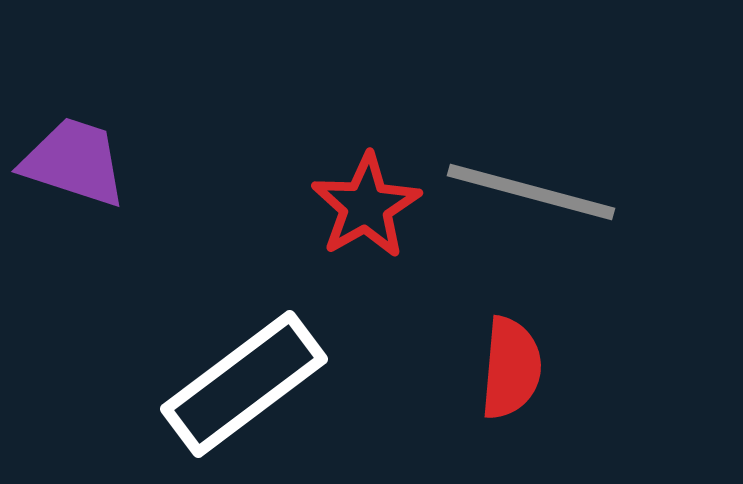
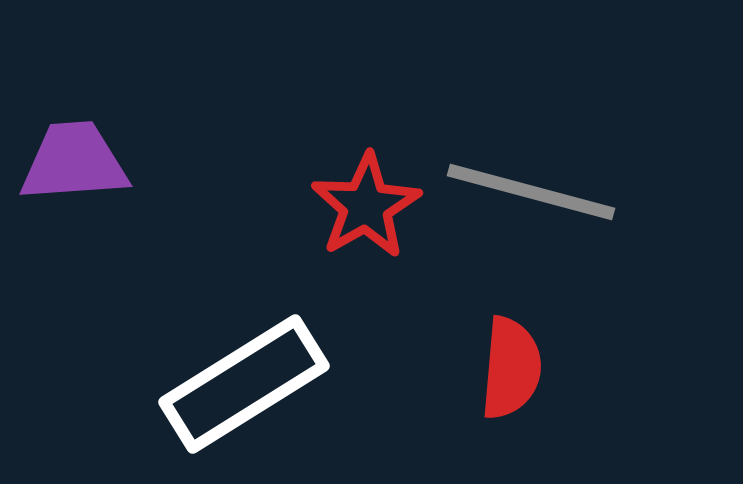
purple trapezoid: rotated 22 degrees counterclockwise
white rectangle: rotated 5 degrees clockwise
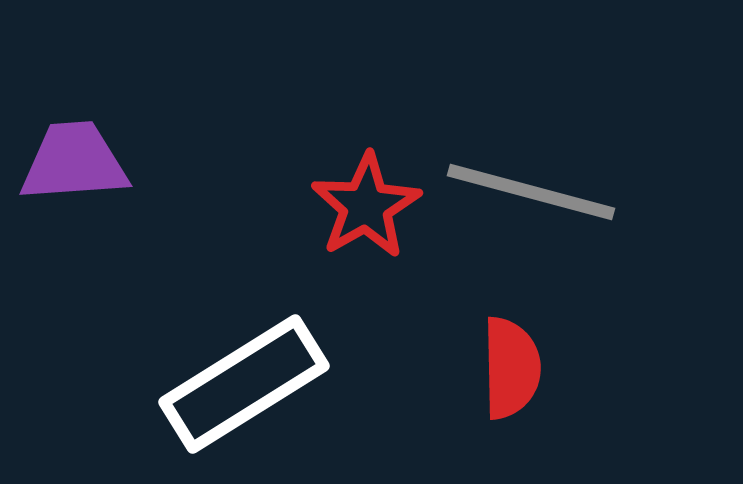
red semicircle: rotated 6 degrees counterclockwise
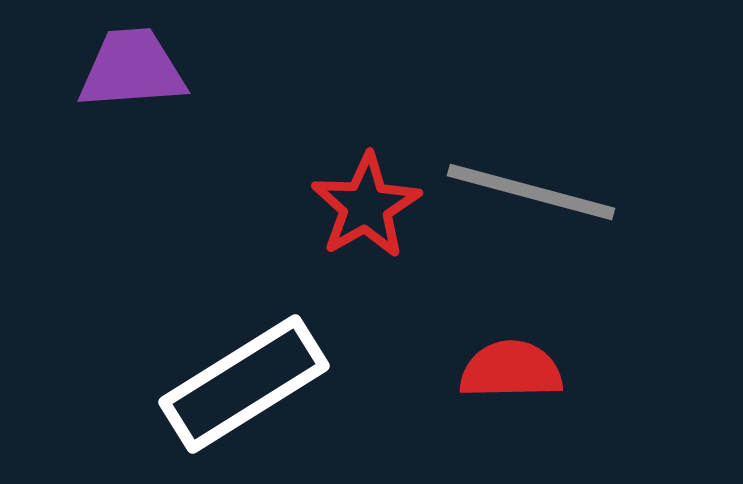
purple trapezoid: moved 58 px right, 93 px up
red semicircle: moved 2 px down; rotated 90 degrees counterclockwise
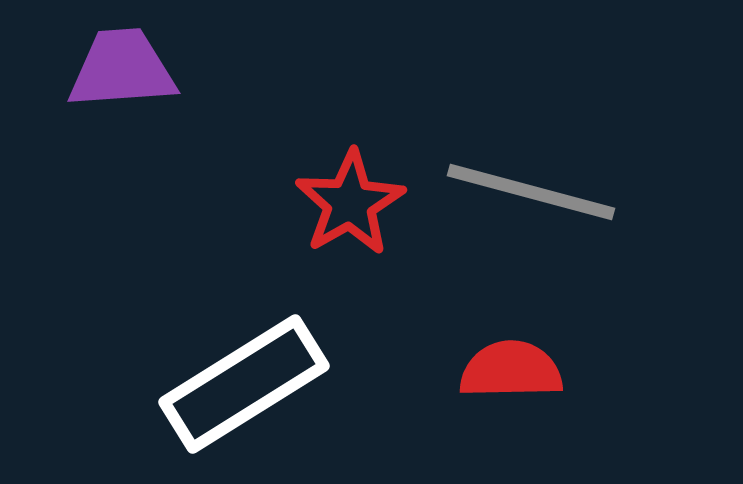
purple trapezoid: moved 10 px left
red star: moved 16 px left, 3 px up
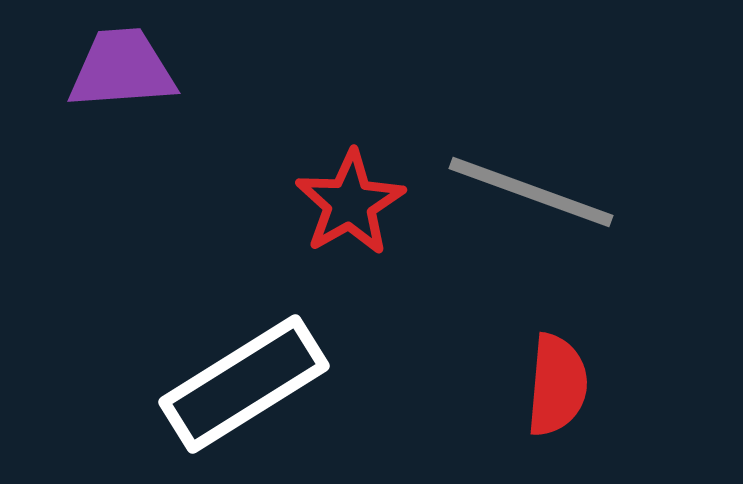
gray line: rotated 5 degrees clockwise
red semicircle: moved 46 px right, 15 px down; rotated 96 degrees clockwise
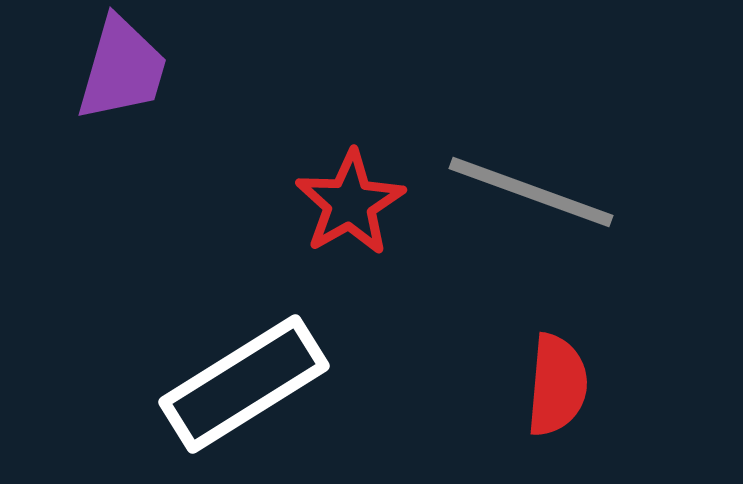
purple trapezoid: rotated 110 degrees clockwise
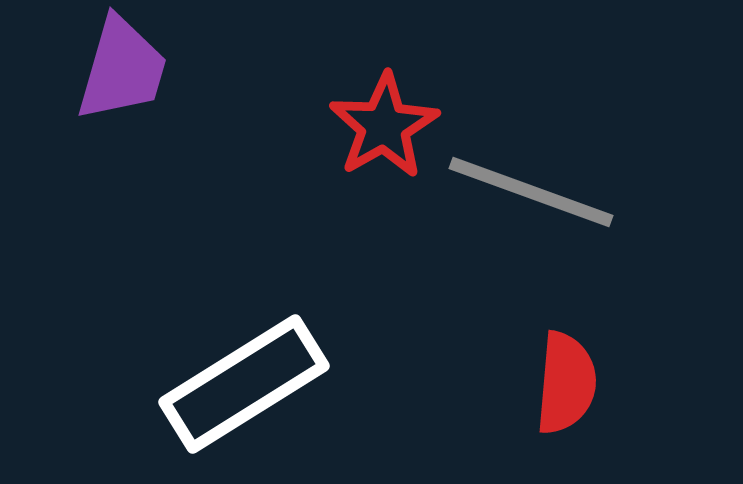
red star: moved 34 px right, 77 px up
red semicircle: moved 9 px right, 2 px up
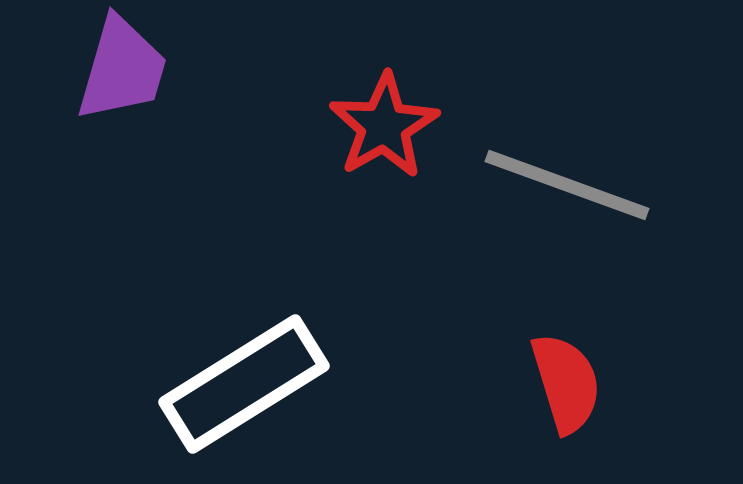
gray line: moved 36 px right, 7 px up
red semicircle: rotated 22 degrees counterclockwise
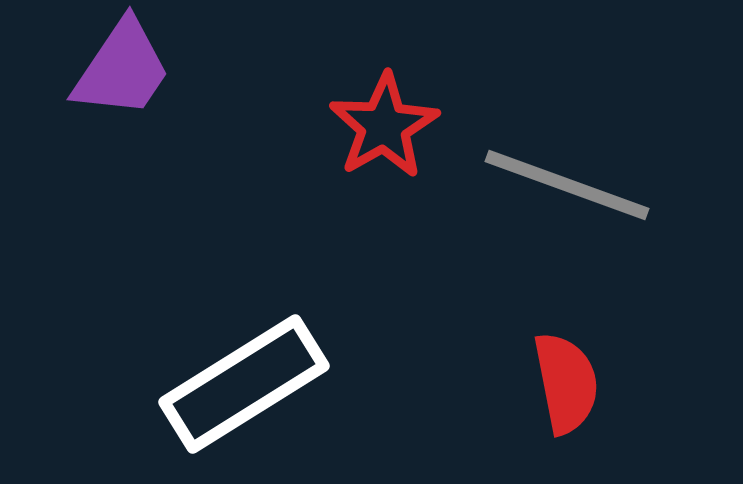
purple trapezoid: rotated 18 degrees clockwise
red semicircle: rotated 6 degrees clockwise
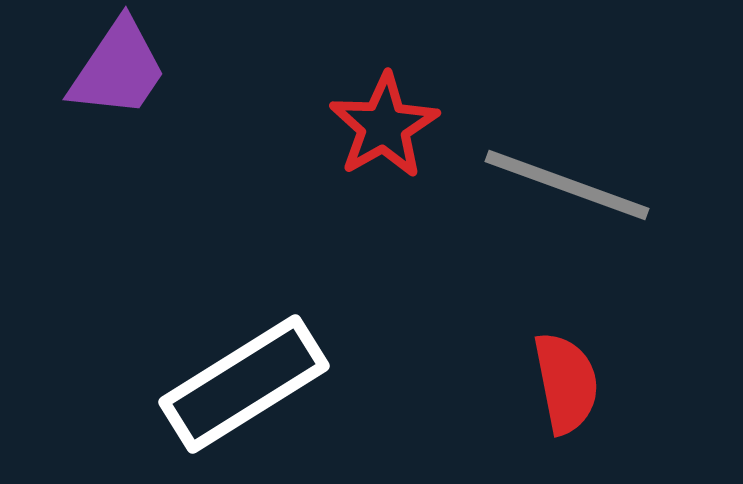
purple trapezoid: moved 4 px left
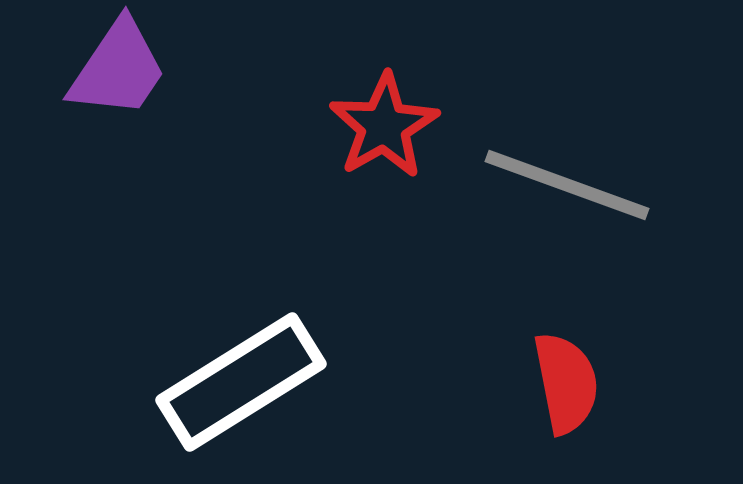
white rectangle: moved 3 px left, 2 px up
